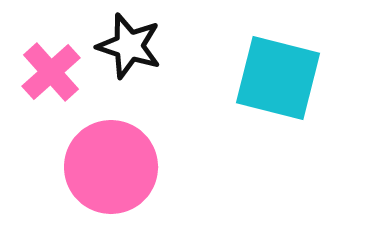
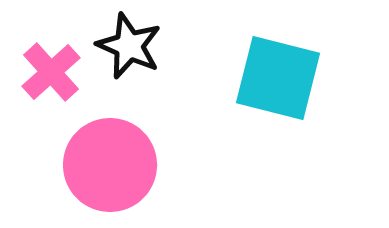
black star: rotated 6 degrees clockwise
pink circle: moved 1 px left, 2 px up
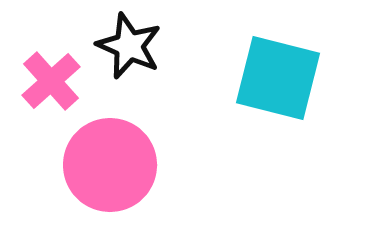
pink cross: moved 9 px down
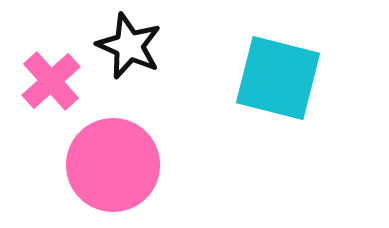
pink circle: moved 3 px right
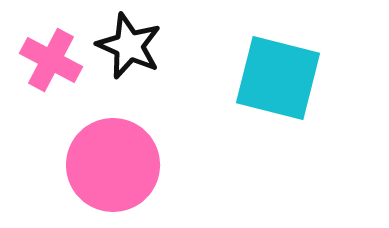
pink cross: moved 21 px up; rotated 20 degrees counterclockwise
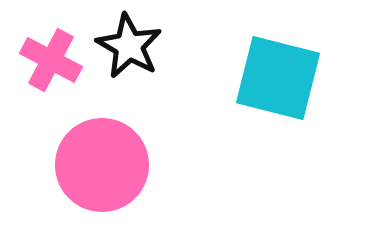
black star: rotated 6 degrees clockwise
pink circle: moved 11 px left
